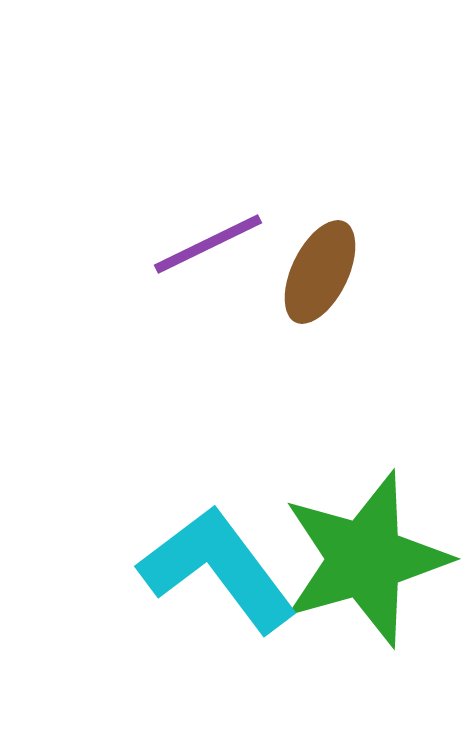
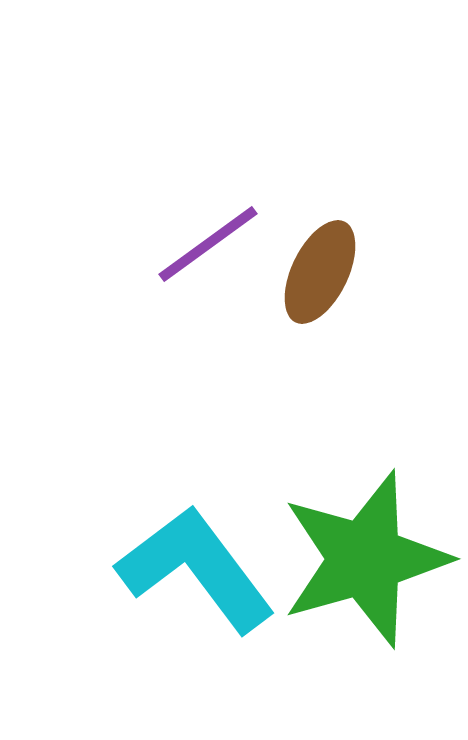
purple line: rotated 10 degrees counterclockwise
cyan L-shape: moved 22 px left
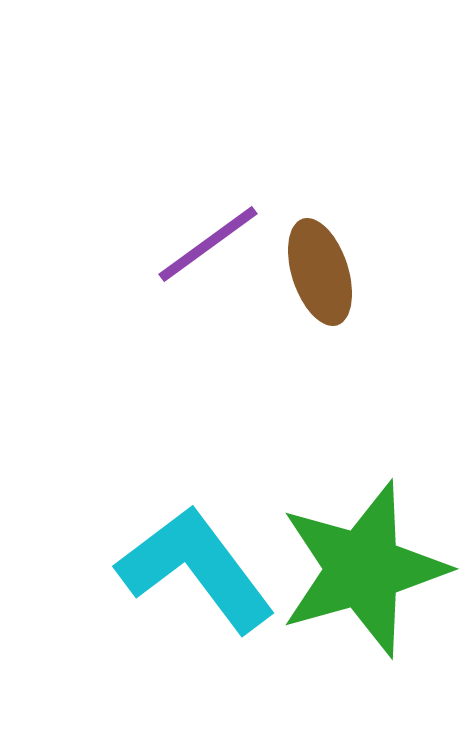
brown ellipse: rotated 44 degrees counterclockwise
green star: moved 2 px left, 10 px down
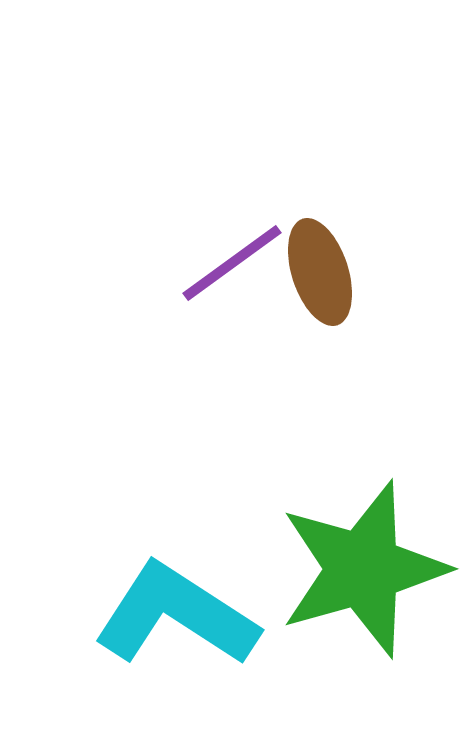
purple line: moved 24 px right, 19 px down
cyan L-shape: moved 20 px left, 46 px down; rotated 20 degrees counterclockwise
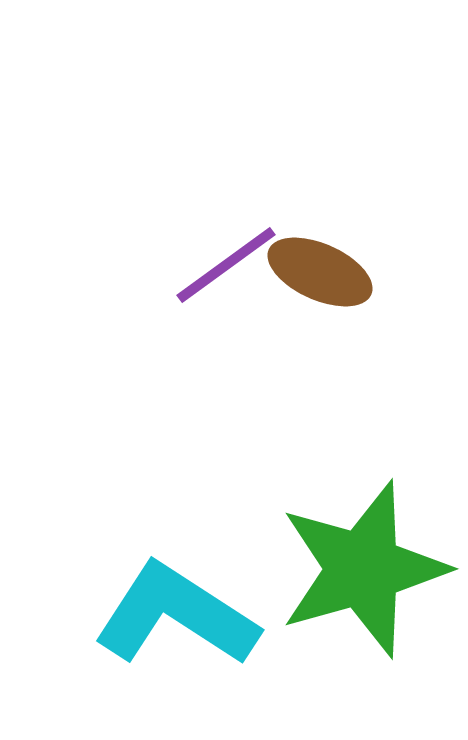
purple line: moved 6 px left, 2 px down
brown ellipse: rotated 48 degrees counterclockwise
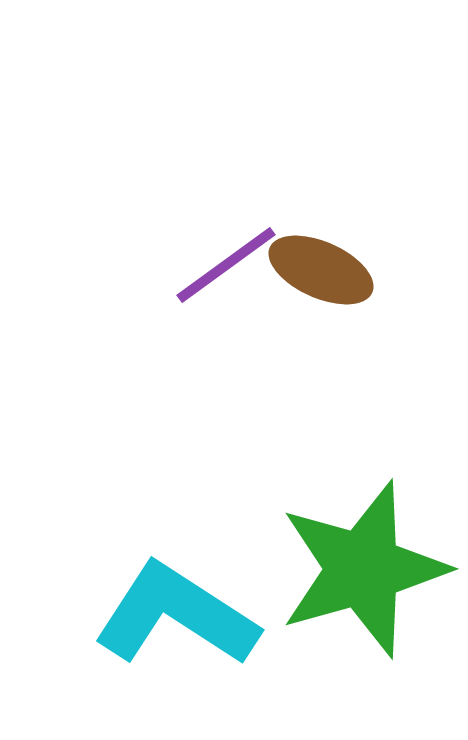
brown ellipse: moved 1 px right, 2 px up
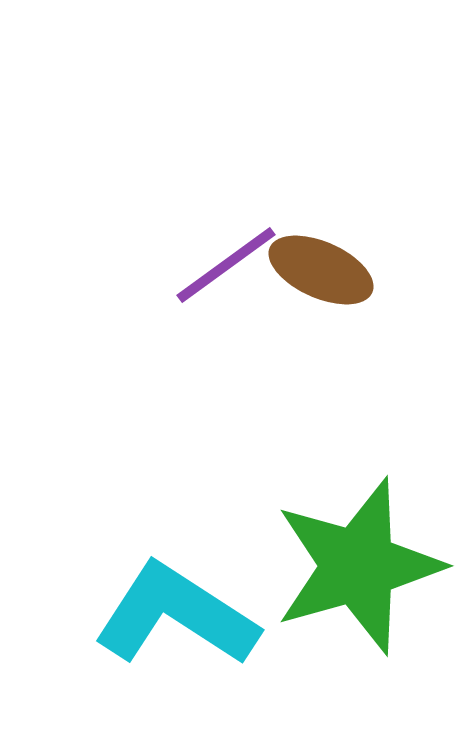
green star: moved 5 px left, 3 px up
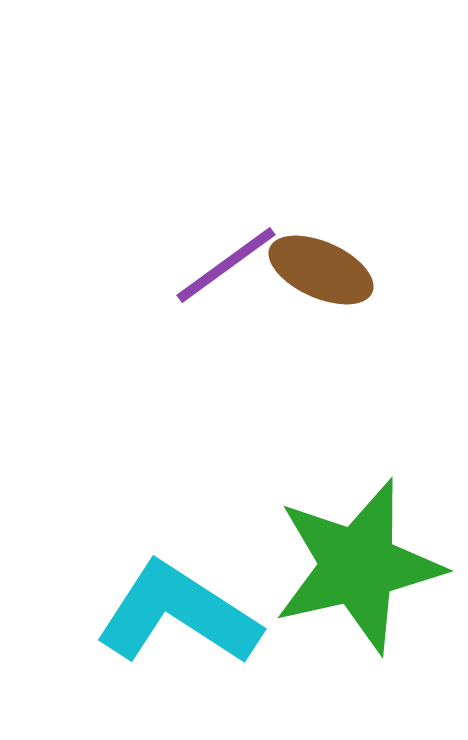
green star: rotated 3 degrees clockwise
cyan L-shape: moved 2 px right, 1 px up
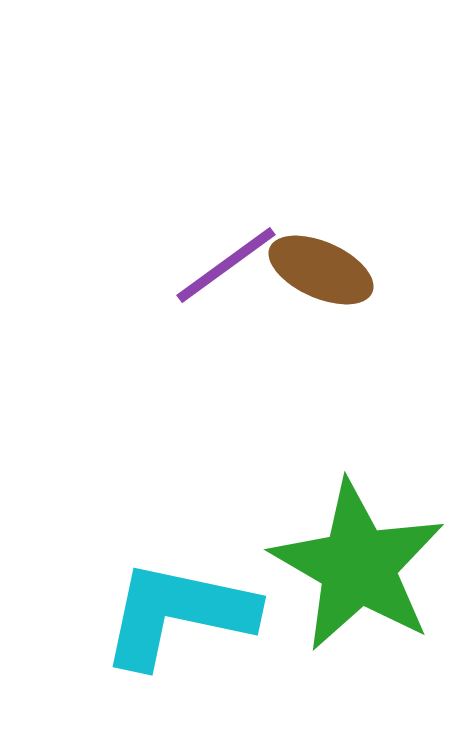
green star: rotated 29 degrees counterclockwise
cyan L-shape: rotated 21 degrees counterclockwise
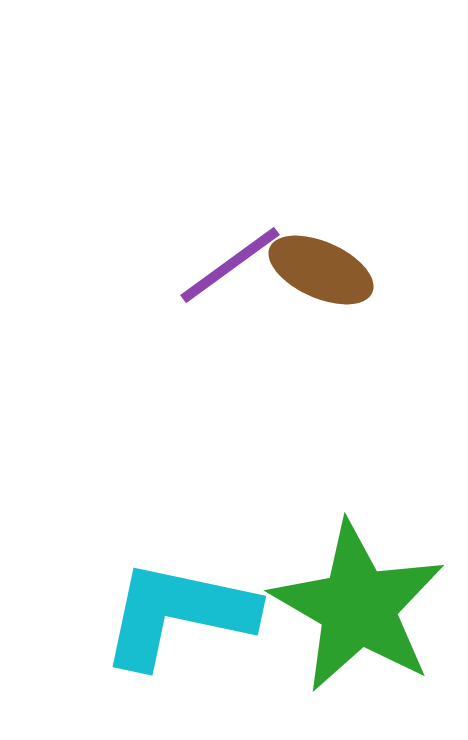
purple line: moved 4 px right
green star: moved 41 px down
